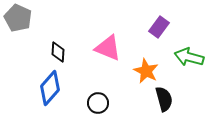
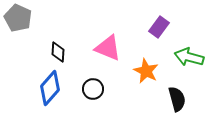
black semicircle: moved 13 px right
black circle: moved 5 px left, 14 px up
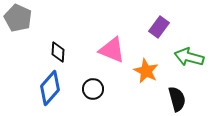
pink triangle: moved 4 px right, 2 px down
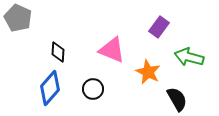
orange star: moved 2 px right, 1 px down
black semicircle: rotated 15 degrees counterclockwise
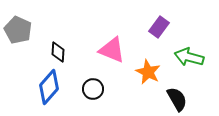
gray pentagon: moved 12 px down
blue diamond: moved 1 px left, 1 px up
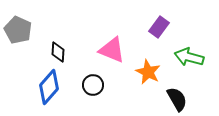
black circle: moved 4 px up
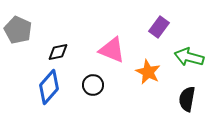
black diamond: rotated 75 degrees clockwise
black semicircle: moved 10 px right; rotated 140 degrees counterclockwise
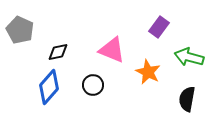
gray pentagon: moved 2 px right
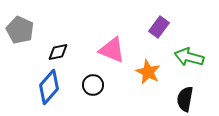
black semicircle: moved 2 px left
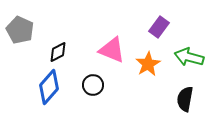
black diamond: rotated 15 degrees counterclockwise
orange star: moved 8 px up; rotated 15 degrees clockwise
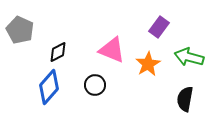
black circle: moved 2 px right
